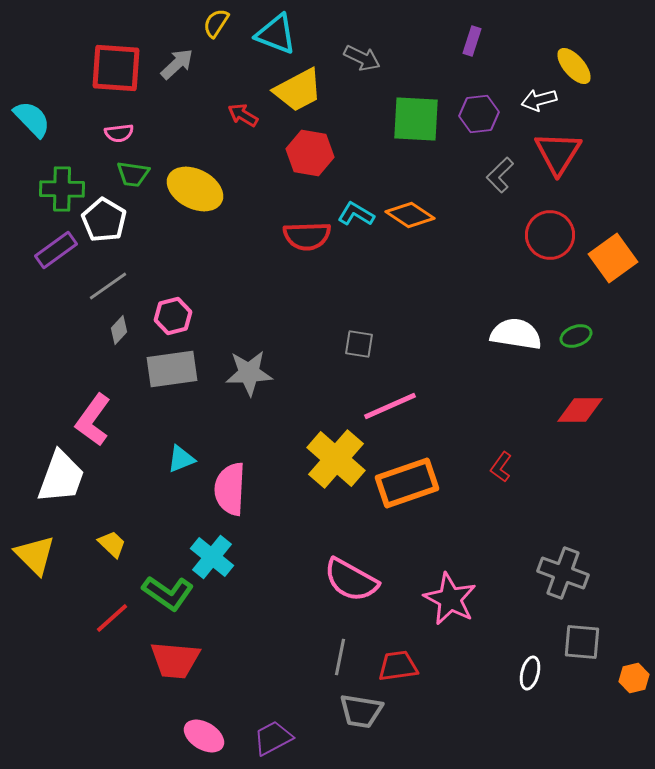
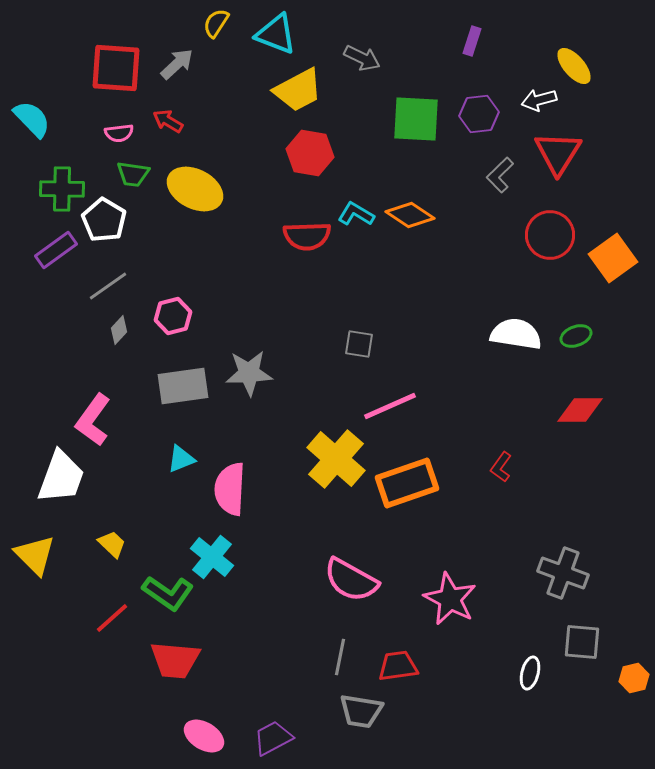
red arrow at (243, 115): moved 75 px left, 6 px down
gray rectangle at (172, 369): moved 11 px right, 17 px down
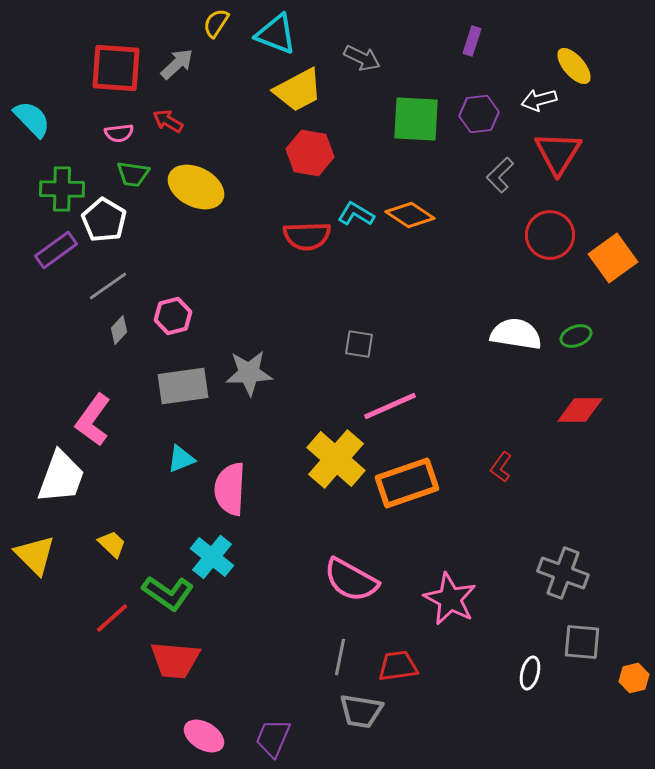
yellow ellipse at (195, 189): moved 1 px right, 2 px up
purple trapezoid at (273, 738): rotated 39 degrees counterclockwise
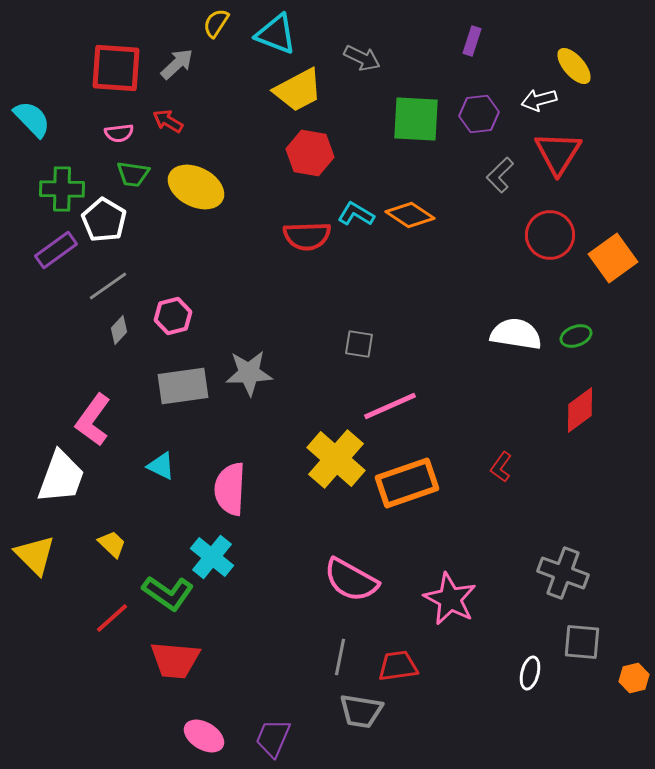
red diamond at (580, 410): rotated 36 degrees counterclockwise
cyan triangle at (181, 459): moved 20 px left, 7 px down; rotated 48 degrees clockwise
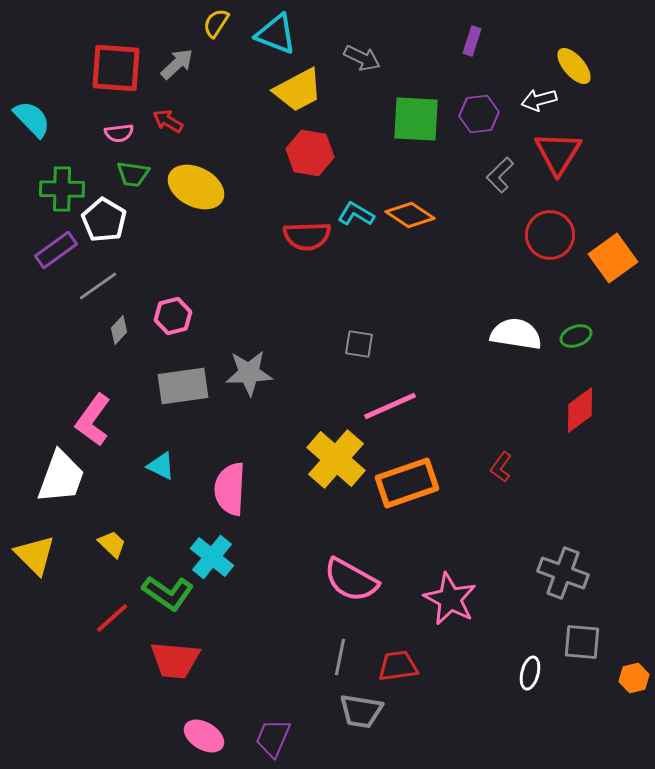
gray line at (108, 286): moved 10 px left
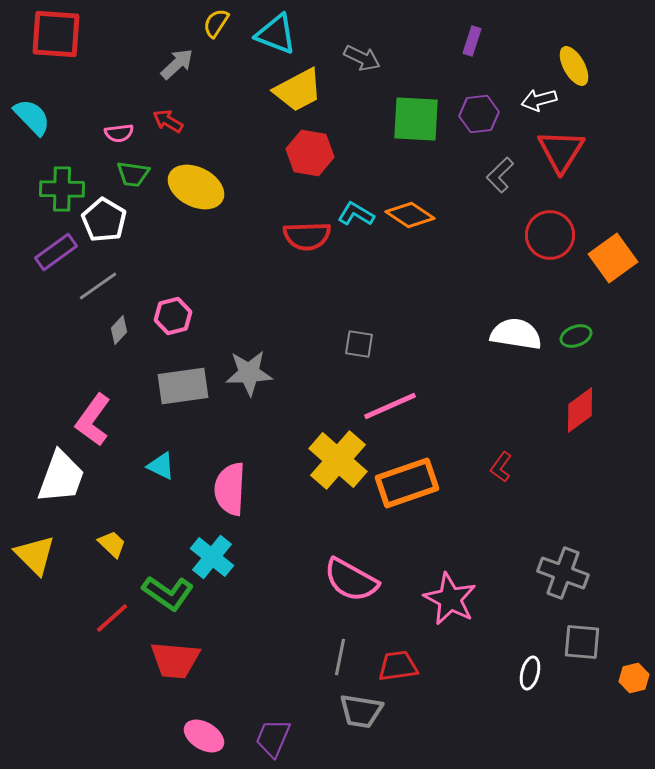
yellow ellipse at (574, 66): rotated 12 degrees clockwise
red square at (116, 68): moved 60 px left, 34 px up
cyan semicircle at (32, 119): moved 2 px up
red triangle at (558, 153): moved 3 px right, 2 px up
purple rectangle at (56, 250): moved 2 px down
yellow cross at (336, 459): moved 2 px right, 1 px down
